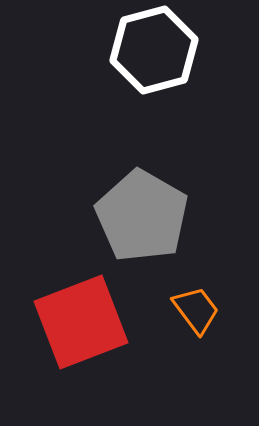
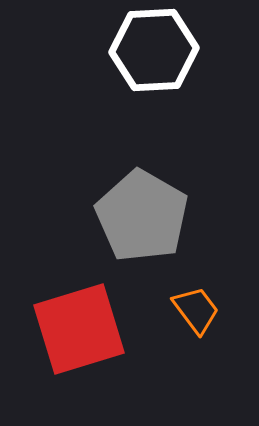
white hexagon: rotated 12 degrees clockwise
red square: moved 2 px left, 7 px down; rotated 4 degrees clockwise
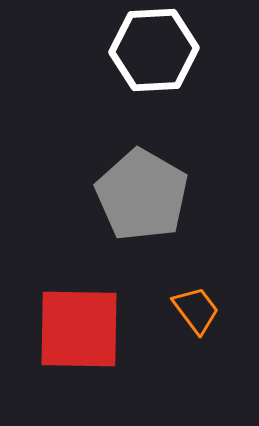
gray pentagon: moved 21 px up
red square: rotated 18 degrees clockwise
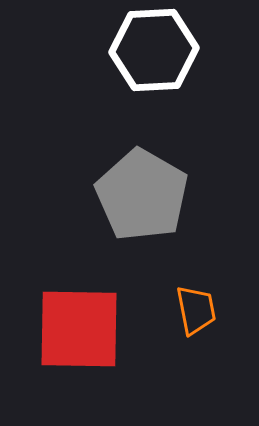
orange trapezoid: rotated 26 degrees clockwise
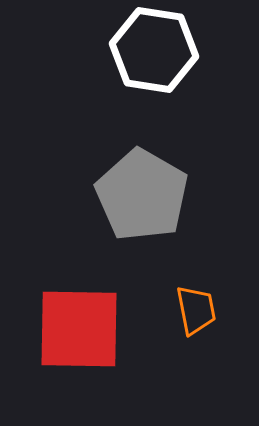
white hexagon: rotated 12 degrees clockwise
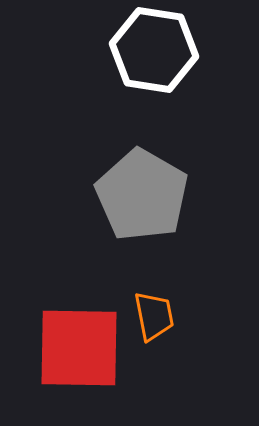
orange trapezoid: moved 42 px left, 6 px down
red square: moved 19 px down
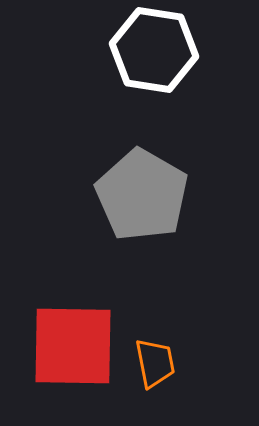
orange trapezoid: moved 1 px right, 47 px down
red square: moved 6 px left, 2 px up
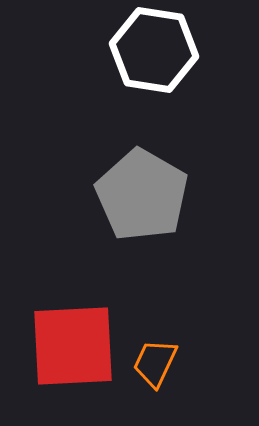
red square: rotated 4 degrees counterclockwise
orange trapezoid: rotated 144 degrees counterclockwise
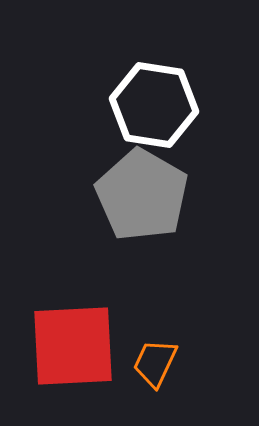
white hexagon: moved 55 px down
